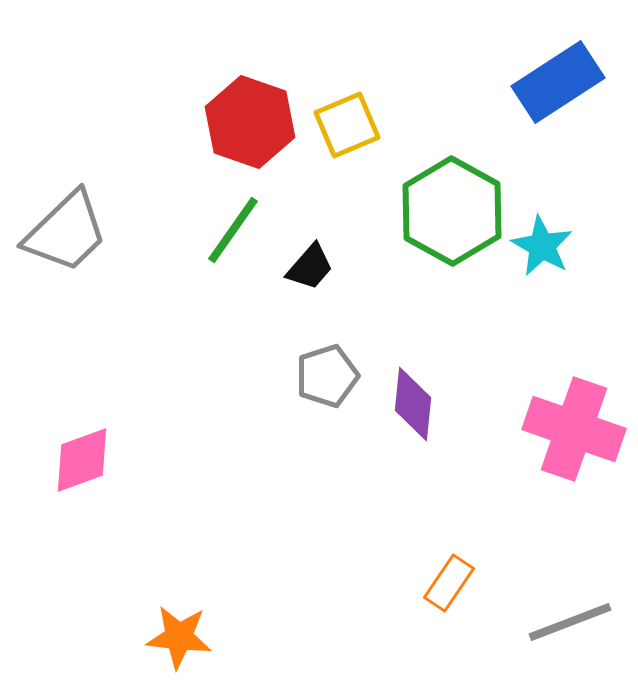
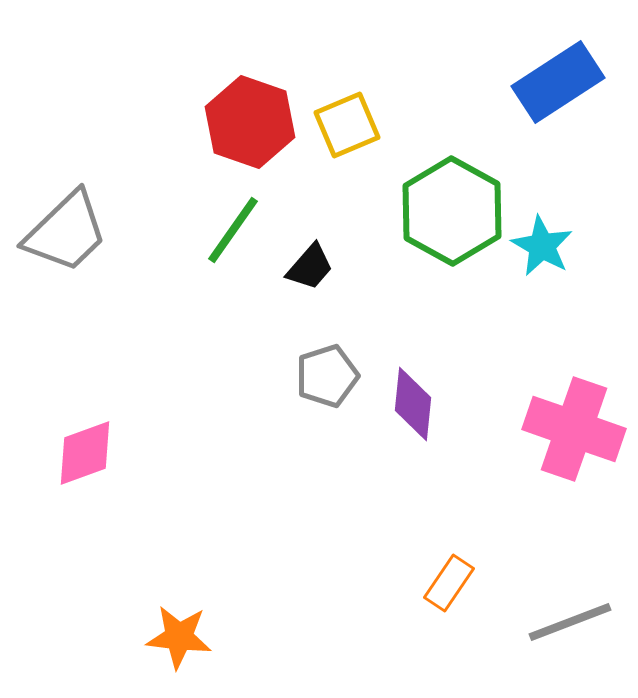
pink diamond: moved 3 px right, 7 px up
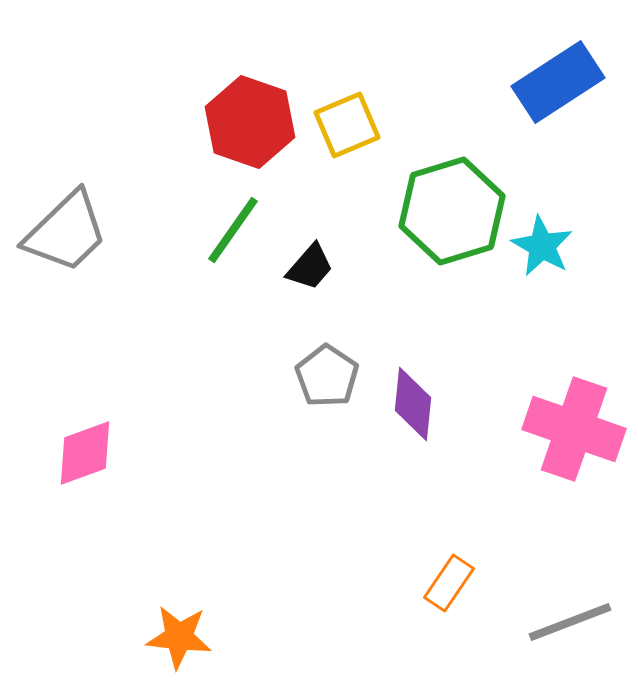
green hexagon: rotated 14 degrees clockwise
gray pentagon: rotated 20 degrees counterclockwise
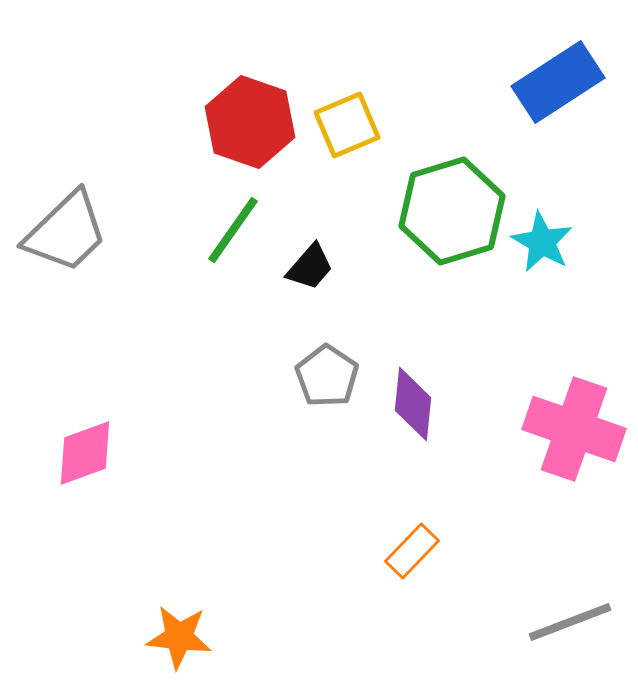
cyan star: moved 4 px up
orange rectangle: moved 37 px left, 32 px up; rotated 10 degrees clockwise
